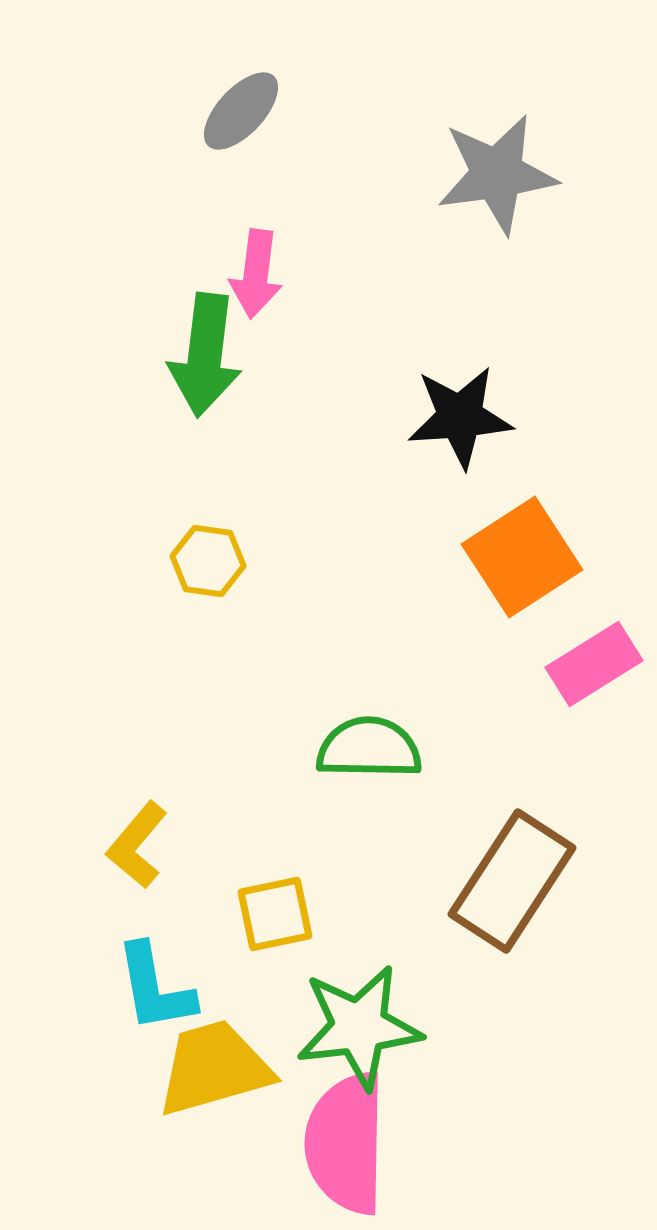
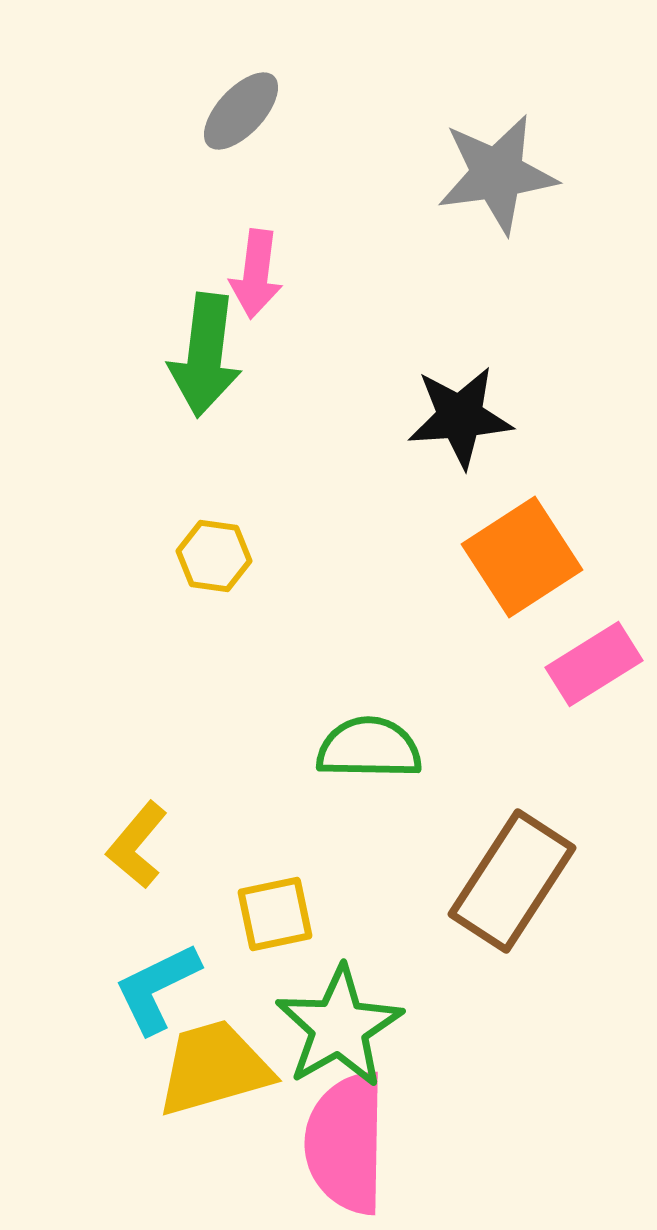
yellow hexagon: moved 6 px right, 5 px up
cyan L-shape: moved 2 px right; rotated 74 degrees clockwise
green star: moved 20 px left; rotated 23 degrees counterclockwise
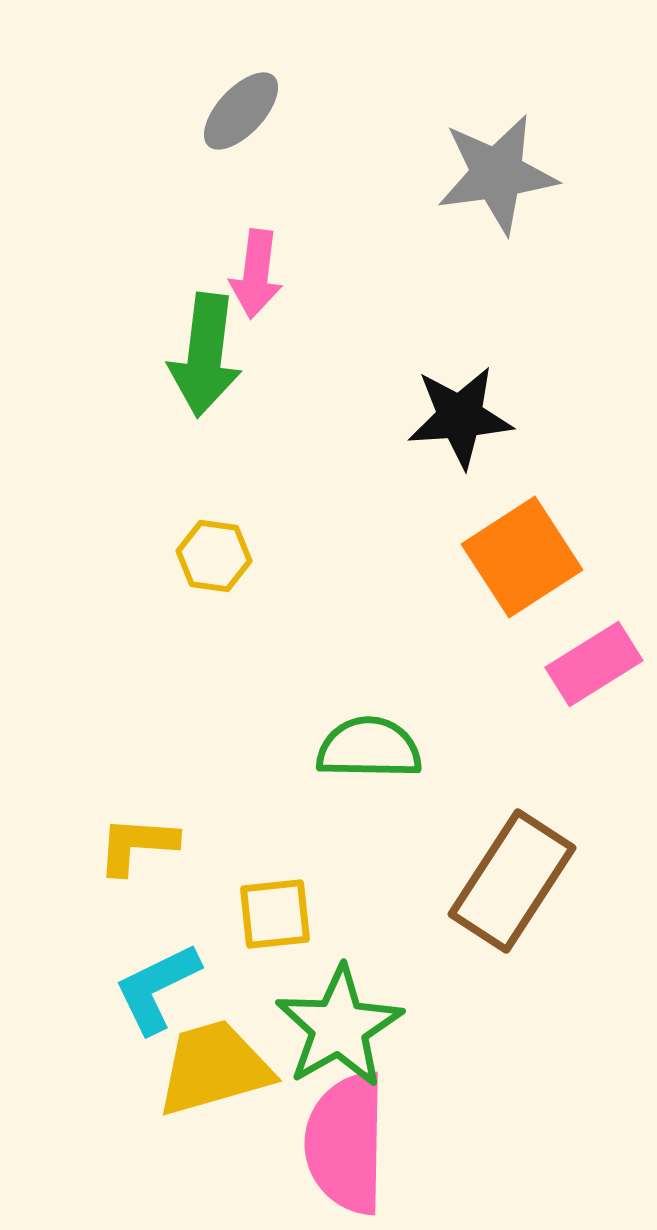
yellow L-shape: rotated 54 degrees clockwise
yellow square: rotated 6 degrees clockwise
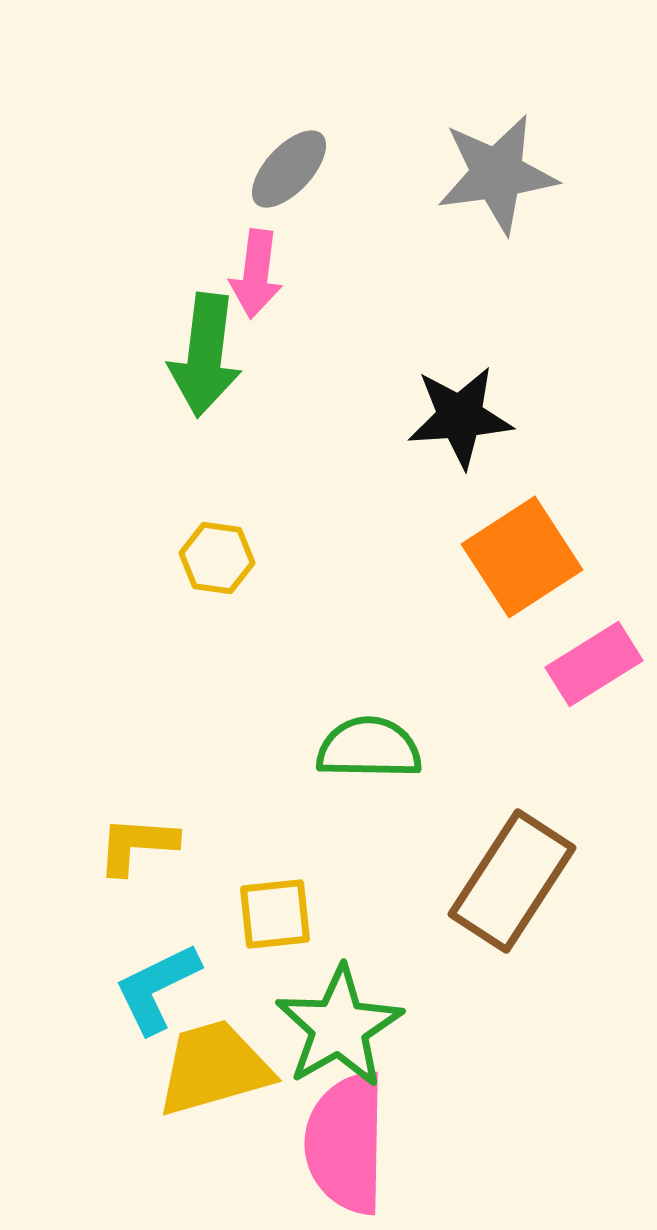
gray ellipse: moved 48 px right, 58 px down
yellow hexagon: moved 3 px right, 2 px down
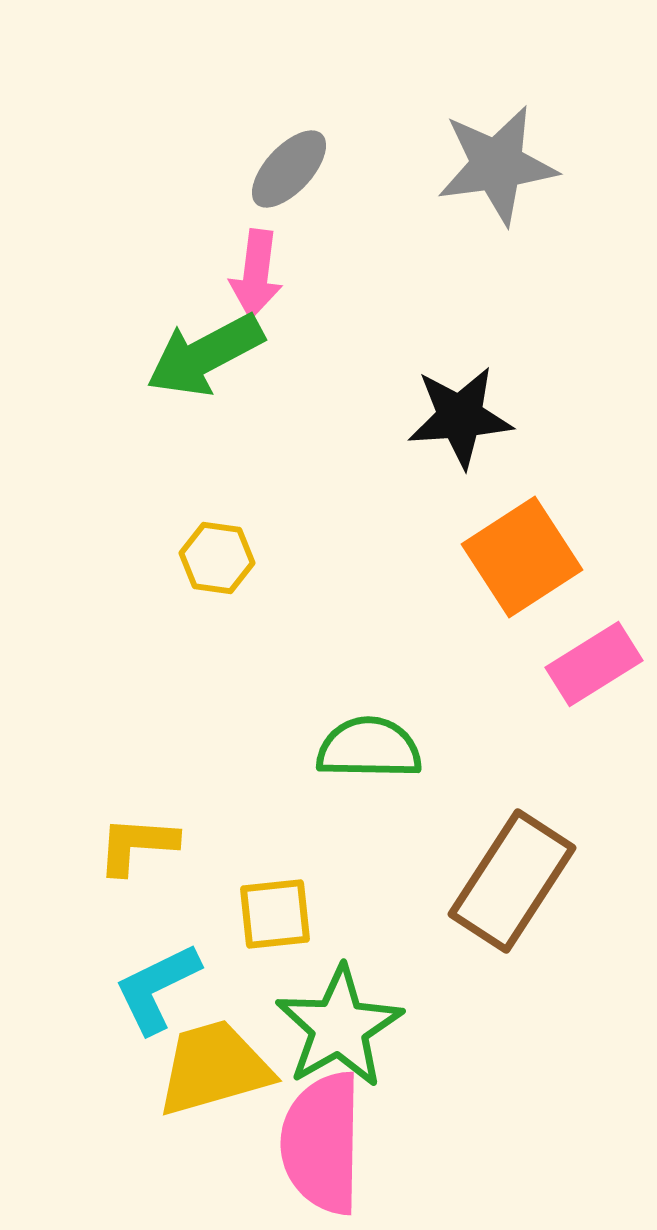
gray star: moved 9 px up
green arrow: rotated 55 degrees clockwise
pink semicircle: moved 24 px left
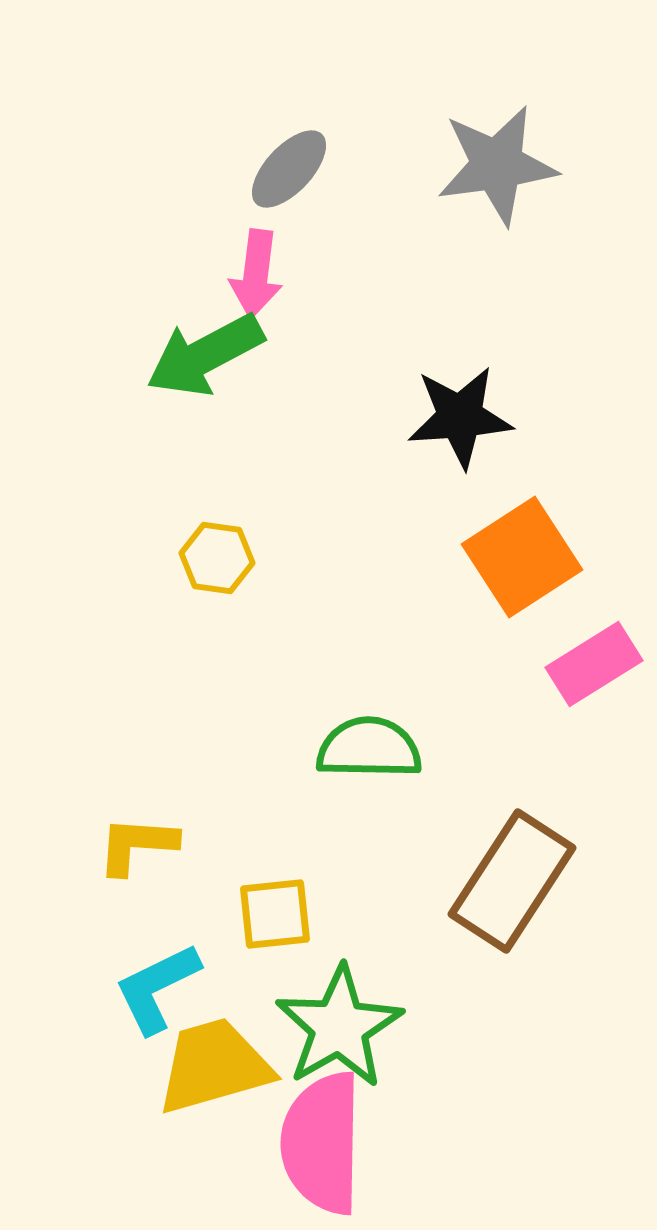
yellow trapezoid: moved 2 px up
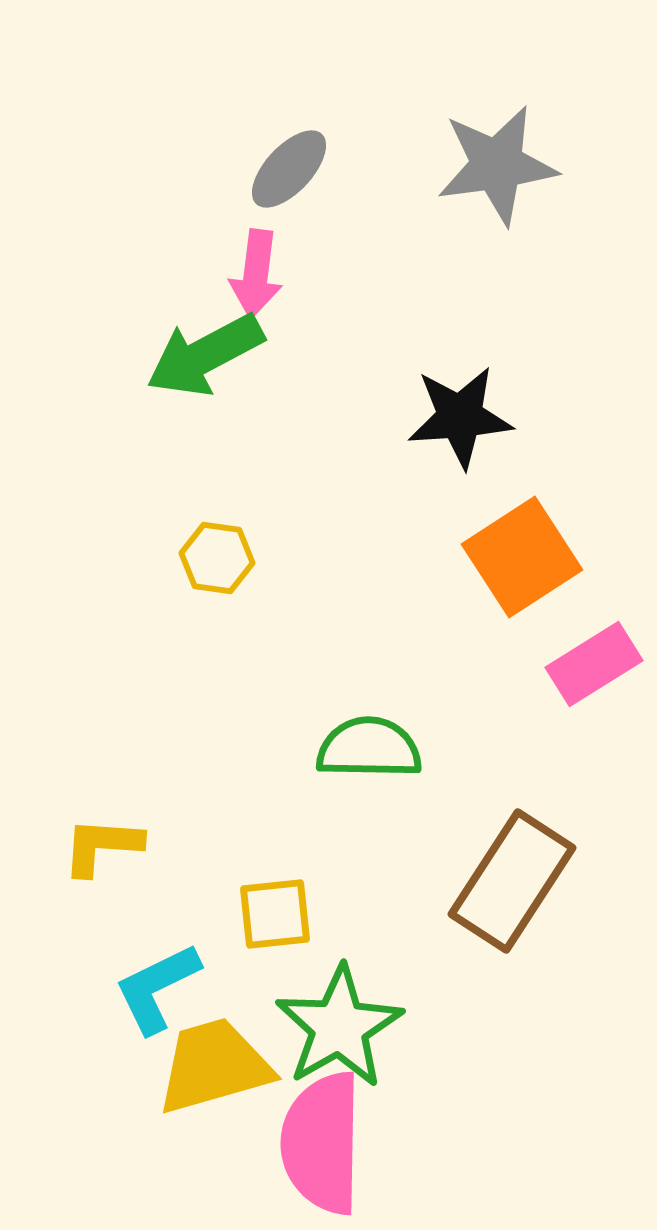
yellow L-shape: moved 35 px left, 1 px down
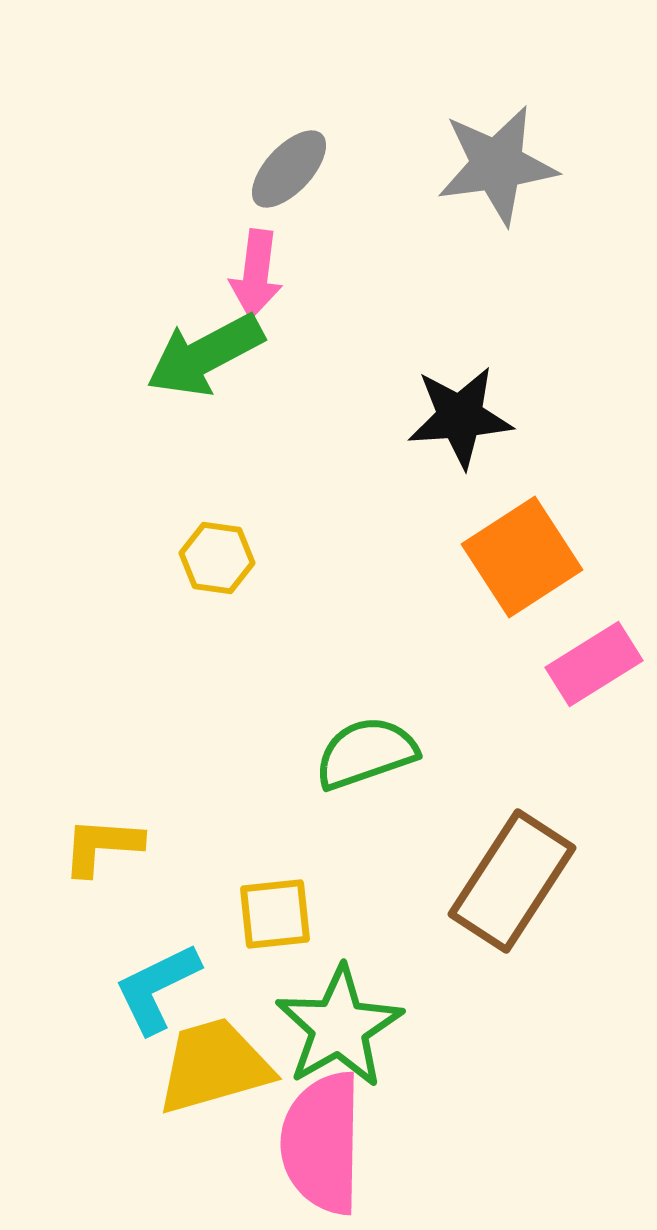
green semicircle: moved 3 px left, 5 px down; rotated 20 degrees counterclockwise
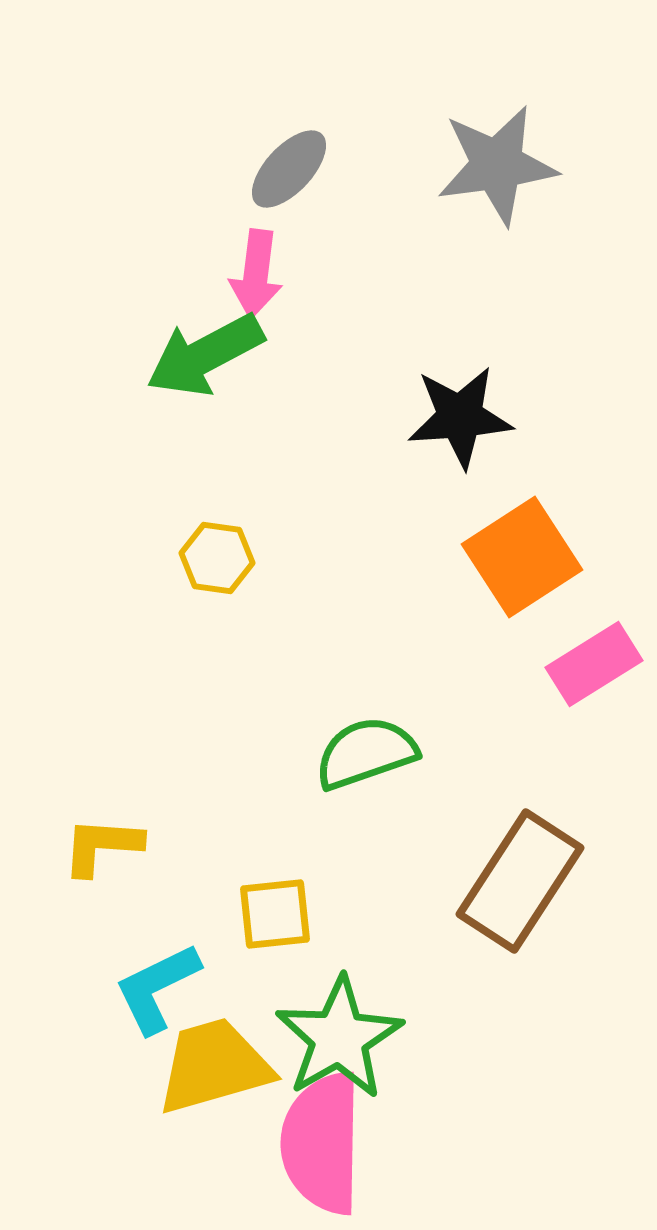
brown rectangle: moved 8 px right
green star: moved 11 px down
